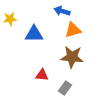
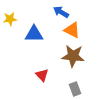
blue arrow: moved 1 px left, 1 px down; rotated 14 degrees clockwise
orange triangle: moved 1 px left; rotated 42 degrees clockwise
brown star: moved 1 px right, 1 px up
red triangle: rotated 40 degrees clockwise
gray rectangle: moved 10 px right, 1 px down; rotated 56 degrees counterclockwise
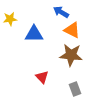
brown star: moved 2 px left, 1 px up
red triangle: moved 2 px down
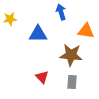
blue arrow: rotated 42 degrees clockwise
orange triangle: moved 14 px right, 1 px down; rotated 18 degrees counterclockwise
blue triangle: moved 4 px right
gray rectangle: moved 3 px left, 7 px up; rotated 24 degrees clockwise
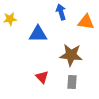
orange triangle: moved 9 px up
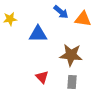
blue arrow: rotated 147 degrees clockwise
orange triangle: moved 3 px left, 3 px up
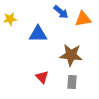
orange triangle: rotated 18 degrees counterclockwise
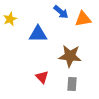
yellow star: rotated 16 degrees counterclockwise
brown star: moved 1 px left, 1 px down
gray rectangle: moved 2 px down
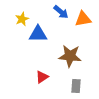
yellow star: moved 12 px right
red triangle: rotated 40 degrees clockwise
gray rectangle: moved 4 px right, 2 px down
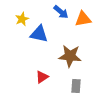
blue triangle: moved 1 px right; rotated 12 degrees clockwise
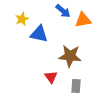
blue arrow: moved 2 px right, 1 px up
orange triangle: moved 1 px down
red triangle: moved 9 px right; rotated 32 degrees counterclockwise
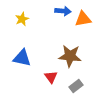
blue arrow: rotated 35 degrees counterclockwise
orange triangle: moved 1 px up
blue triangle: moved 17 px left, 24 px down
gray rectangle: rotated 48 degrees clockwise
